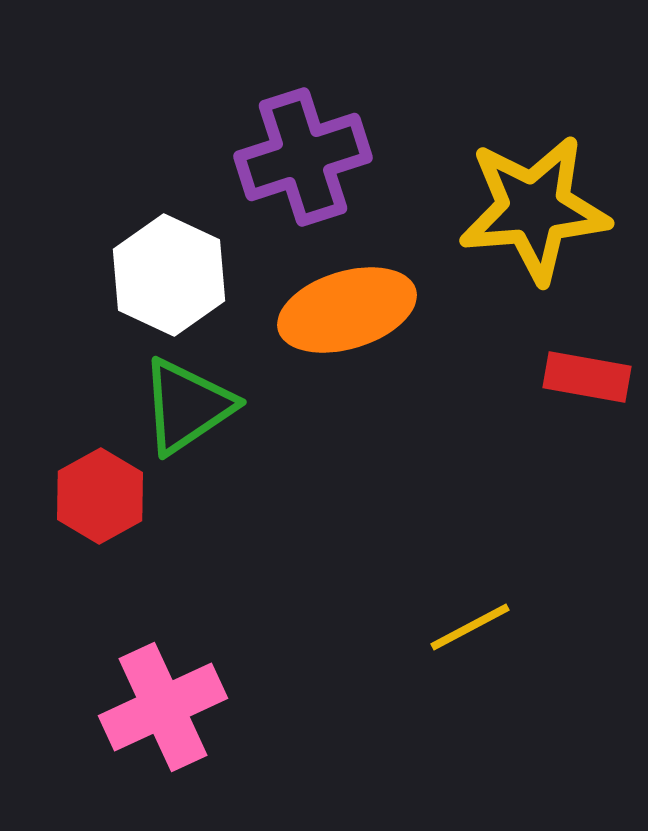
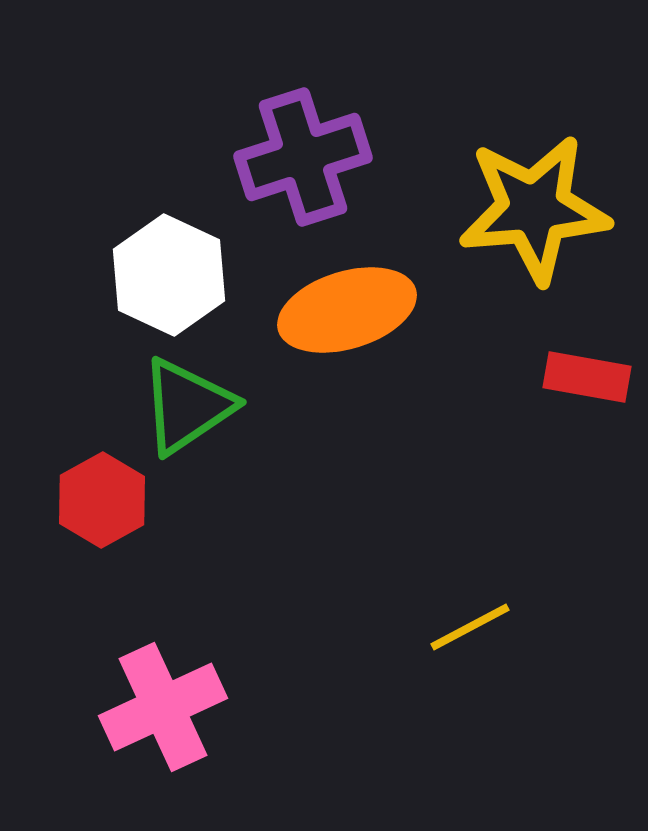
red hexagon: moved 2 px right, 4 px down
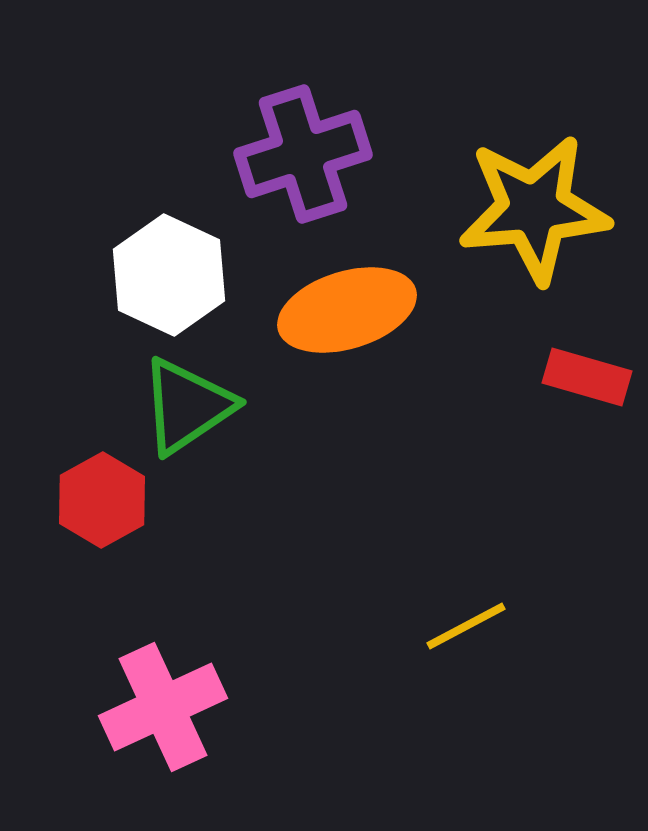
purple cross: moved 3 px up
red rectangle: rotated 6 degrees clockwise
yellow line: moved 4 px left, 1 px up
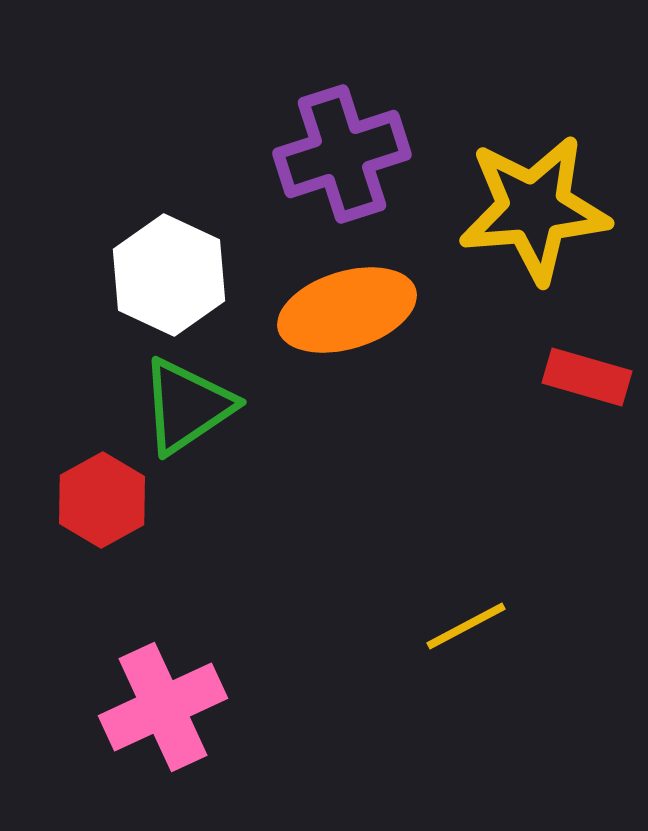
purple cross: moved 39 px right
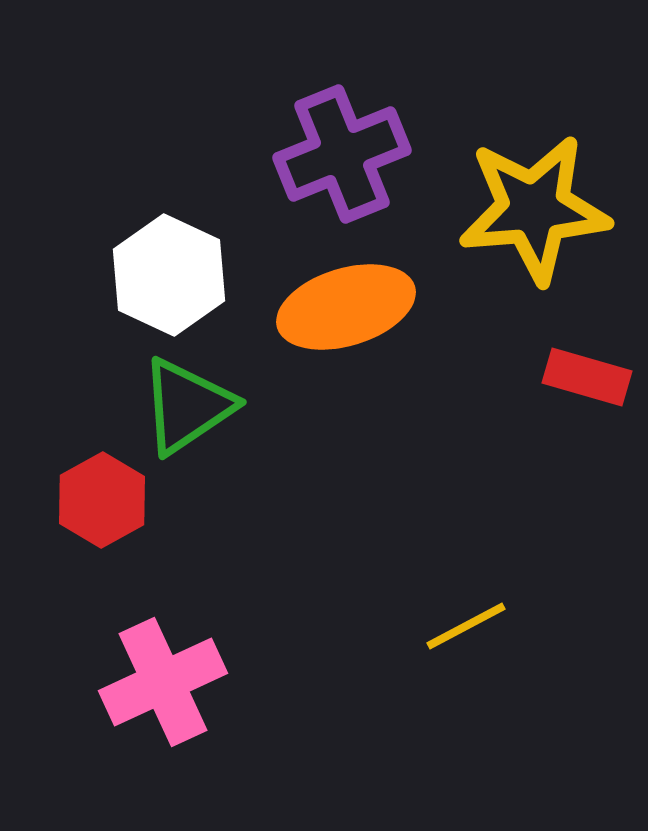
purple cross: rotated 4 degrees counterclockwise
orange ellipse: moved 1 px left, 3 px up
pink cross: moved 25 px up
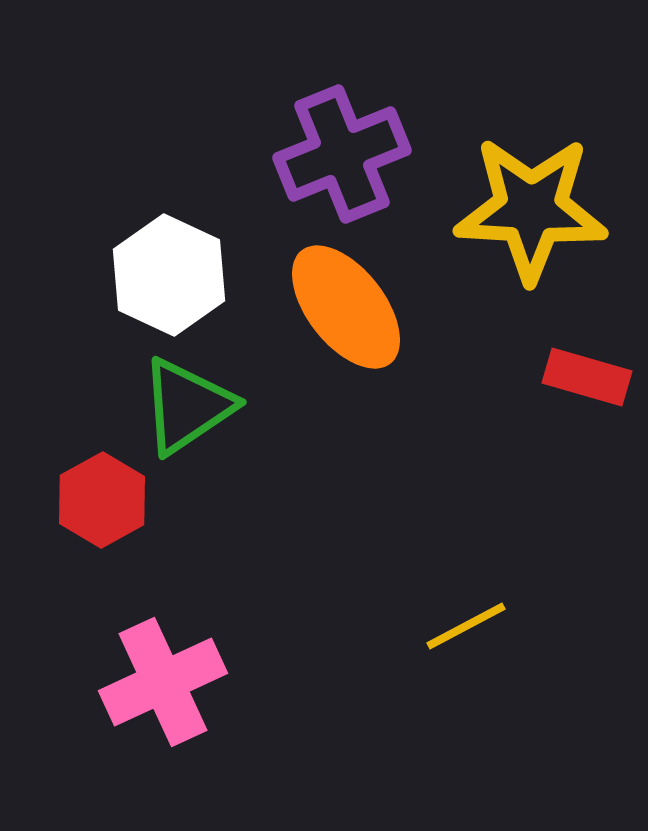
yellow star: moved 3 px left; rotated 8 degrees clockwise
orange ellipse: rotated 69 degrees clockwise
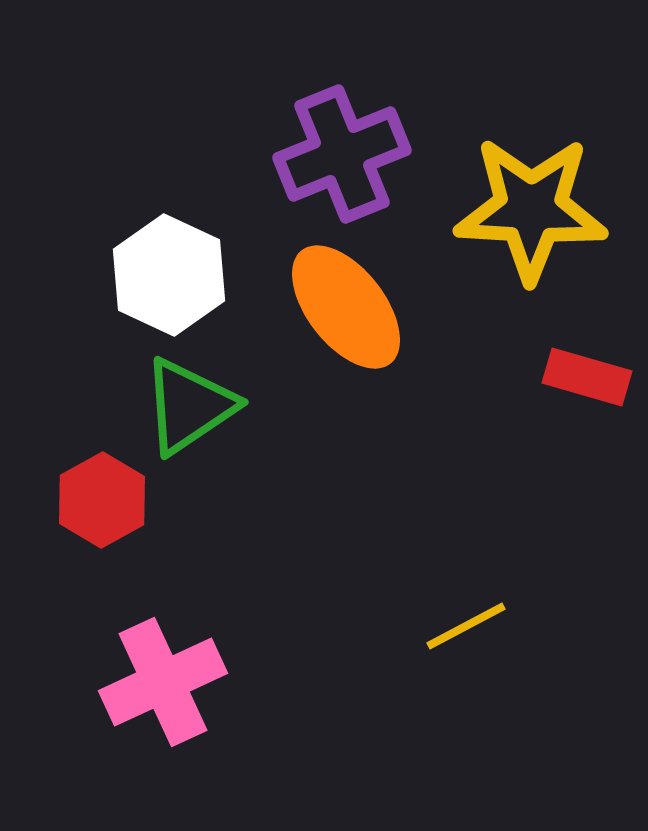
green triangle: moved 2 px right
